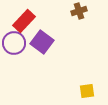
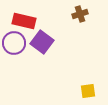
brown cross: moved 1 px right, 3 px down
red rectangle: rotated 60 degrees clockwise
yellow square: moved 1 px right
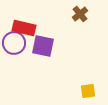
brown cross: rotated 21 degrees counterclockwise
red rectangle: moved 7 px down
purple square: moved 1 px right, 4 px down; rotated 25 degrees counterclockwise
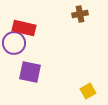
brown cross: rotated 28 degrees clockwise
purple square: moved 13 px left, 26 px down
yellow square: rotated 21 degrees counterclockwise
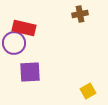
purple square: rotated 15 degrees counterclockwise
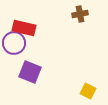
purple square: rotated 25 degrees clockwise
yellow square: rotated 35 degrees counterclockwise
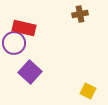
purple square: rotated 20 degrees clockwise
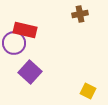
red rectangle: moved 1 px right, 2 px down
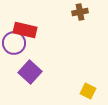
brown cross: moved 2 px up
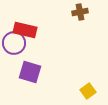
purple square: rotated 25 degrees counterclockwise
yellow square: rotated 28 degrees clockwise
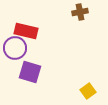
red rectangle: moved 1 px right, 1 px down
purple circle: moved 1 px right, 5 px down
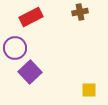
red rectangle: moved 5 px right, 14 px up; rotated 40 degrees counterclockwise
purple square: rotated 30 degrees clockwise
yellow square: moved 1 px right, 1 px up; rotated 35 degrees clockwise
